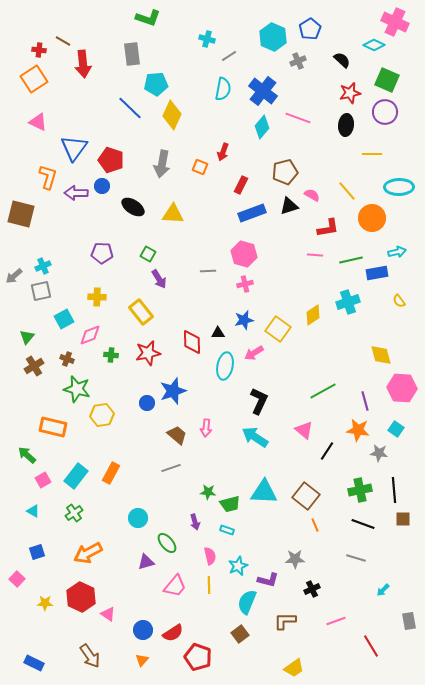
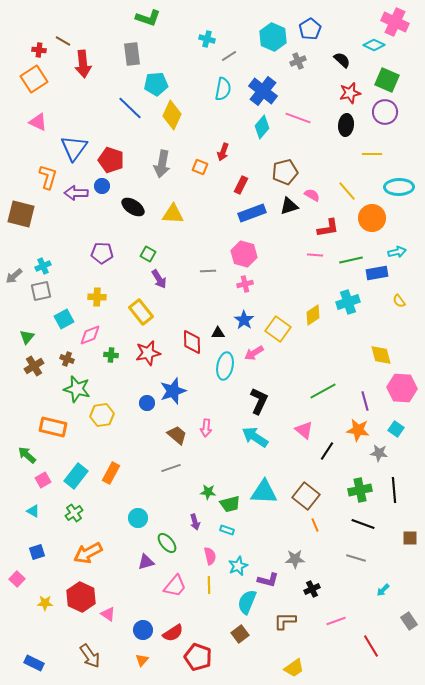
blue star at (244, 320): rotated 24 degrees counterclockwise
brown square at (403, 519): moved 7 px right, 19 px down
gray rectangle at (409, 621): rotated 24 degrees counterclockwise
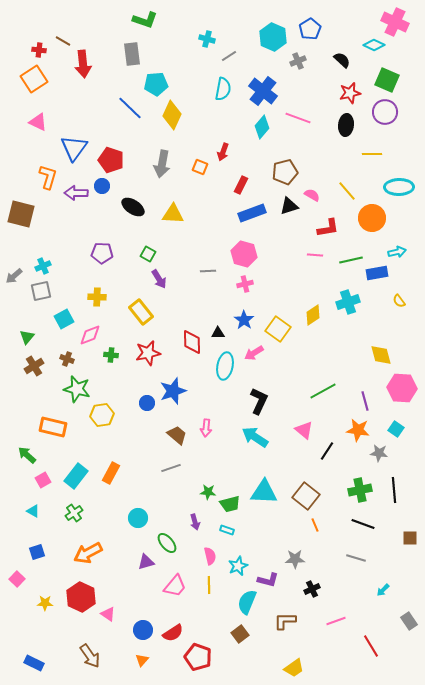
green L-shape at (148, 18): moved 3 px left, 2 px down
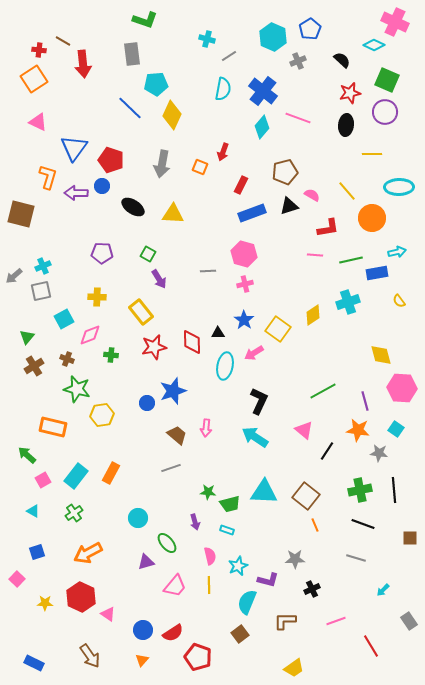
red star at (148, 353): moved 6 px right, 6 px up
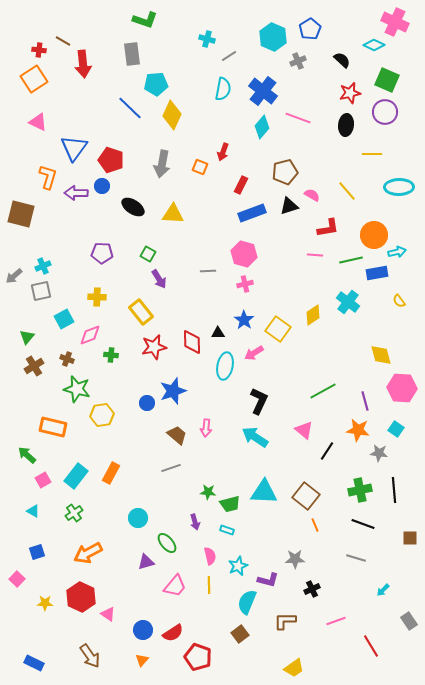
orange circle at (372, 218): moved 2 px right, 17 px down
cyan cross at (348, 302): rotated 35 degrees counterclockwise
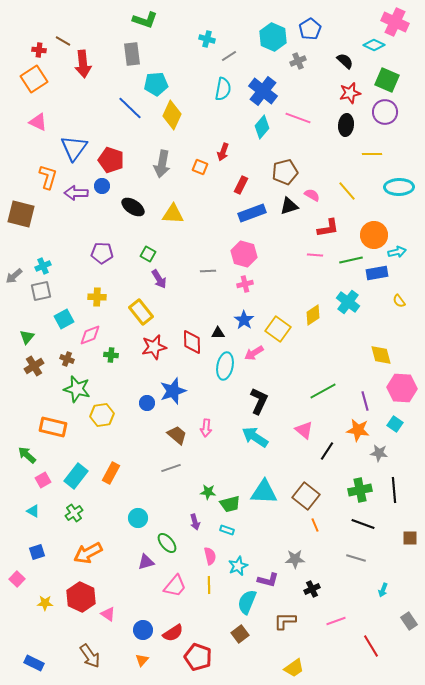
black semicircle at (342, 60): moved 3 px right, 1 px down
cyan square at (396, 429): moved 1 px left, 5 px up
cyan arrow at (383, 590): rotated 24 degrees counterclockwise
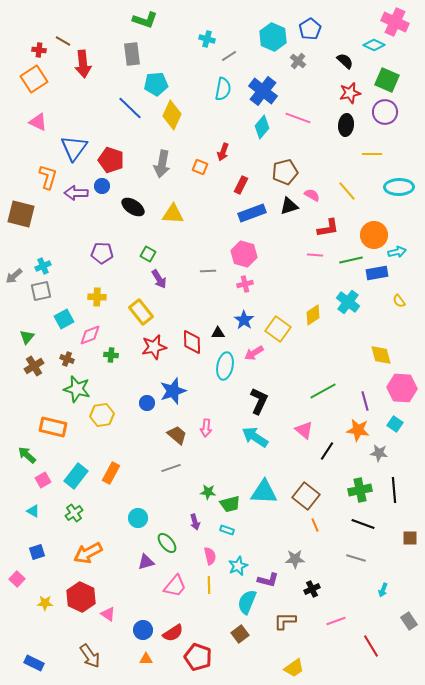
gray cross at (298, 61): rotated 28 degrees counterclockwise
orange triangle at (142, 660): moved 4 px right, 1 px up; rotated 48 degrees clockwise
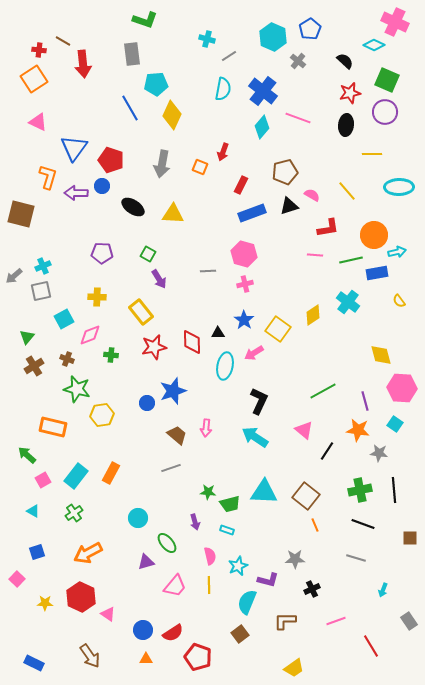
blue line at (130, 108): rotated 16 degrees clockwise
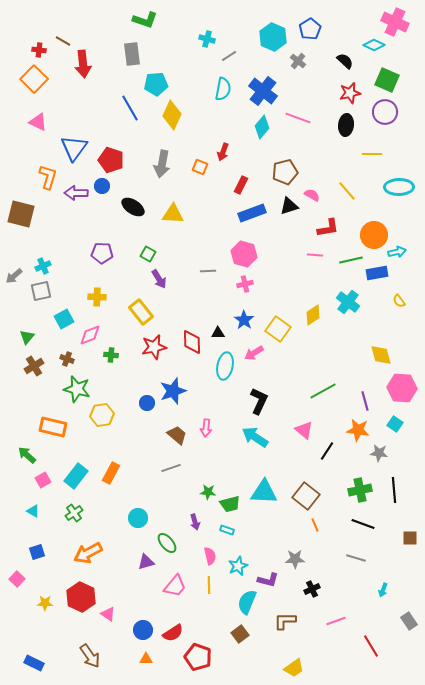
orange square at (34, 79): rotated 12 degrees counterclockwise
